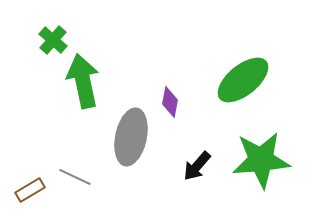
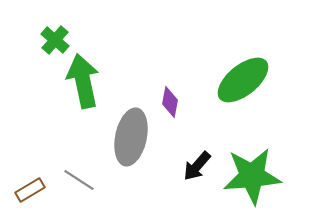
green cross: moved 2 px right
green star: moved 9 px left, 16 px down
gray line: moved 4 px right, 3 px down; rotated 8 degrees clockwise
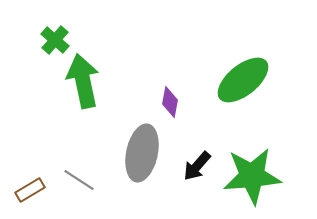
gray ellipse: moved 11 px right, 16 px down
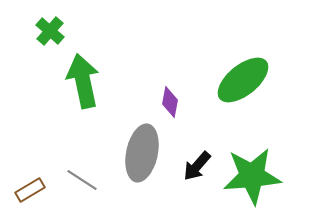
green cross: moved 5 px left, 9 px up
gray line: moved 3 px right
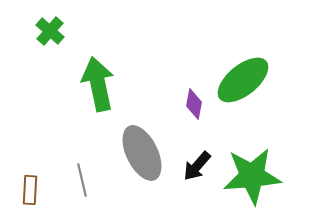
green arrow: moved 15 px right, 3 px down
purple diamond: moved 24 px right, 2 px down
gray ellipse: rotated 38 degrees counterclockwise
gray line: rotated 44 degrees clockwise
brown rectangle: rotated 56 degrees counterclockwise
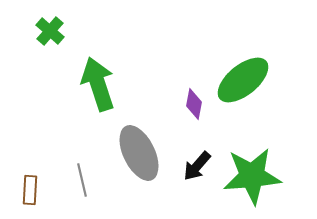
green arrow: rotated 6 degrees counterclockwise
gray ellipse: moved 3 px left
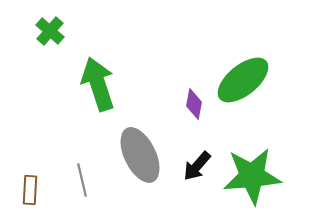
gray ellipse: moved 1 px right, 2 px down
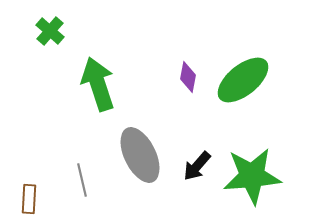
purple diamond: moved 6 px left, 27 px up
brown rectangle: moved 1 px left, 9 px down
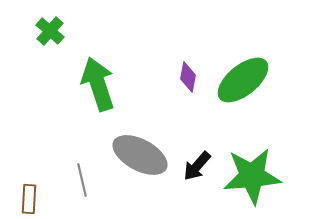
gray ellipse: rotated 36 degrees counterclockwise
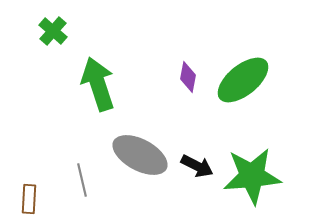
green cross: moved 3 px right
black arrow: rotated 104 degrees counterclockwise
